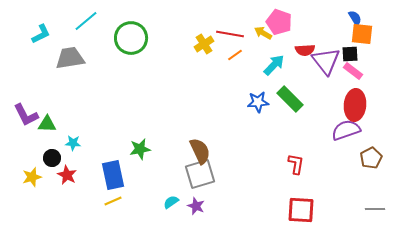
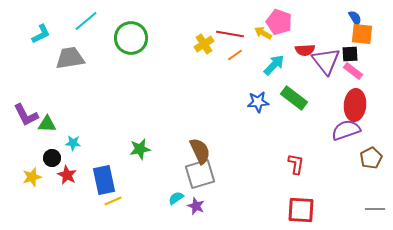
green rectangle: moved 4 px right, 1 px up; rotated 8 degrees counterclockwise
blue rectangle: moved 9 px left, 5 px down
cyan semicircle: moved 5 px right, 4 px up
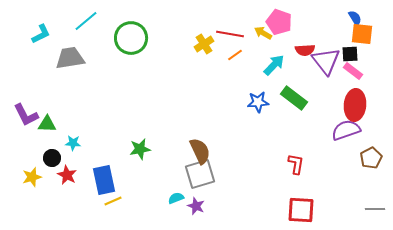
cyan semicircle: rotated 14 degrees clockwise
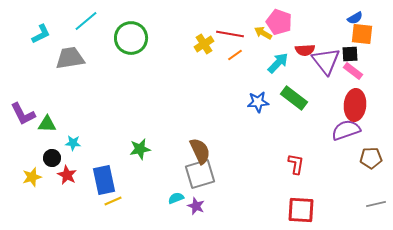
blue semicircle: rotated 91 degrees clockwise
cyan arrow: moved 4 px right, 2 px up
purple L-shape: moved 3 px left, 1 px up
brown pentagon: rotated 25 degrees clockwise
gray line: moved 1 px right, 5 px up; rotated 12 degrees counterclockwise
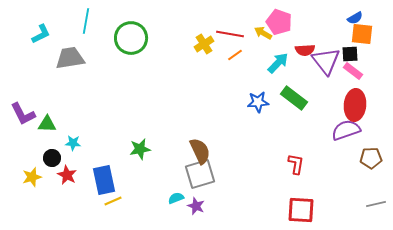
cyan line: rotated 40 degrees counterclockwise
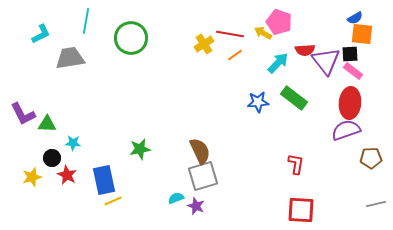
red ellipse: moved 5 px left, 2 px up
gray square: moved 3 px right, 2 px down
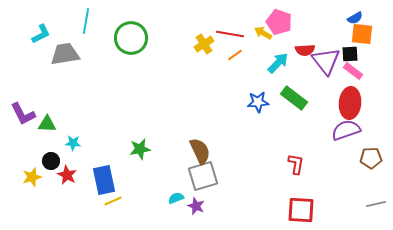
gray trapezoid: moved 5 px left, 4 px up
black circle: moved 1 px left, 3 px down
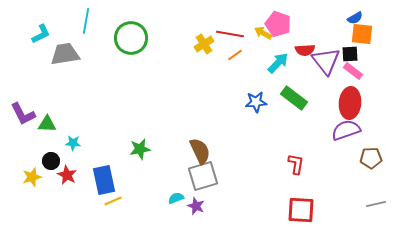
pink pentagon: moved 1 px left, 2 px down
blue star: moved 2 px left
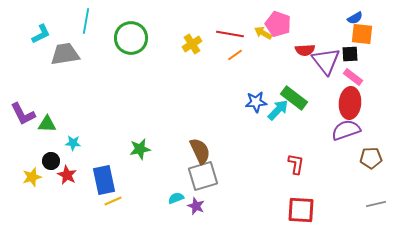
yellow cross: moved 12 px left
cyan arrow: moved 47 px down
pink rectangle: moved 6 px down
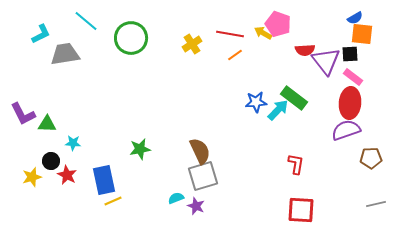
cyan line: rotated 60 degrees counterclockwise
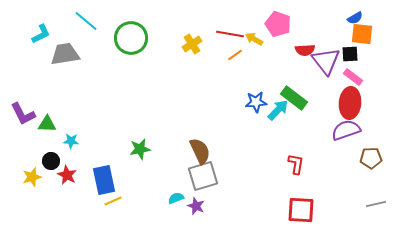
yellow arrow: moved 9 px left, 6 px down
cyan star: moved 2 px left, 2 px up
